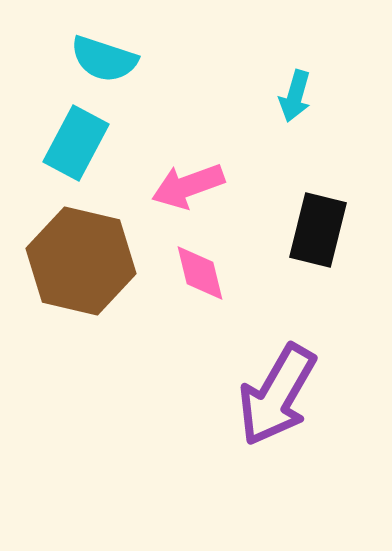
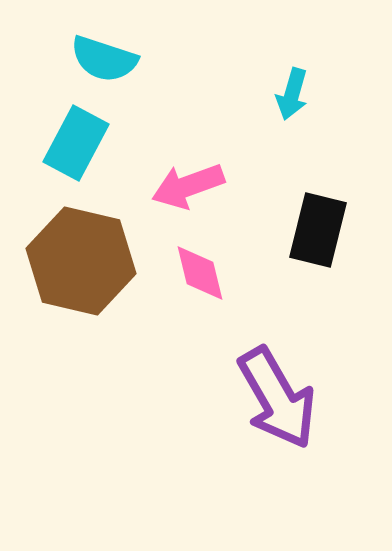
cyan arrow: moved 3 px left, 2 px up
purple arrow: moved 3 px down; rotated 60 degrees counterclockwise
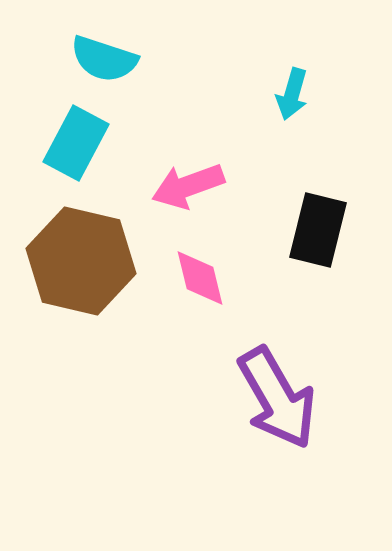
pink diamond: moved 5 px down
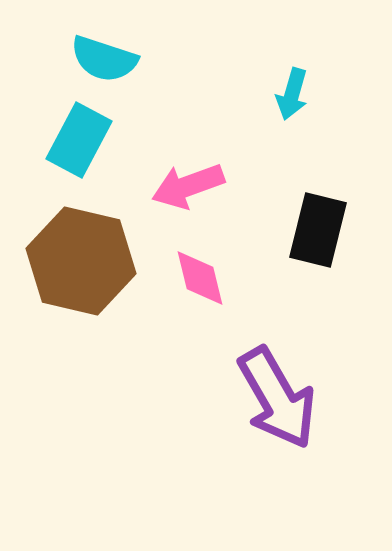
cyan rectangle: moved 3 px right, 3 px up
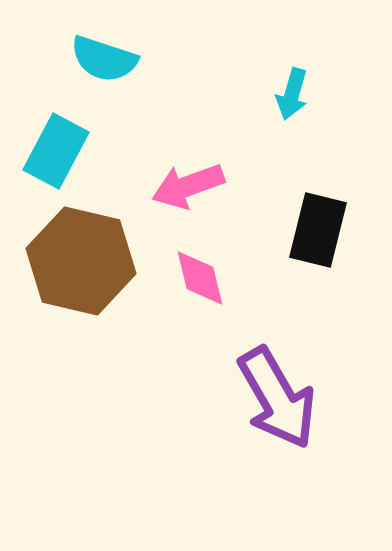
cyan rectangle: moved 23 px left, 11 px down
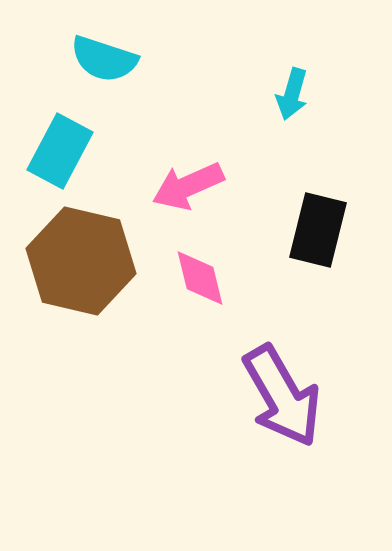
cyan rectangle: moved 4 px right
pink arrow: rotated 4 degrees counterclockwise
purple arrow: moved 5 px right, 2 px up
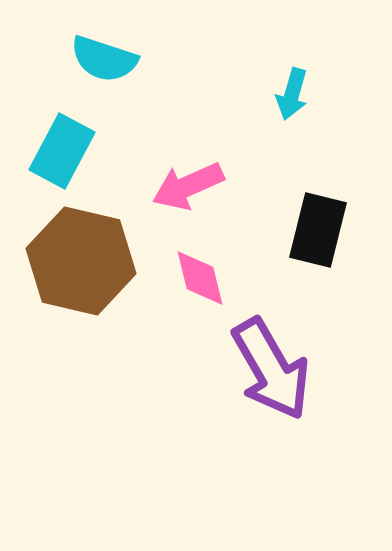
cyan rectangle: moved 2 px right
purple arrow: moved 11 px left, 27 px up
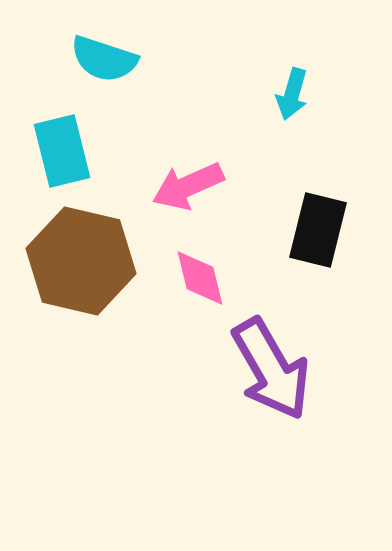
cyan rectangle: rotated 42 degrees counterclockwise
